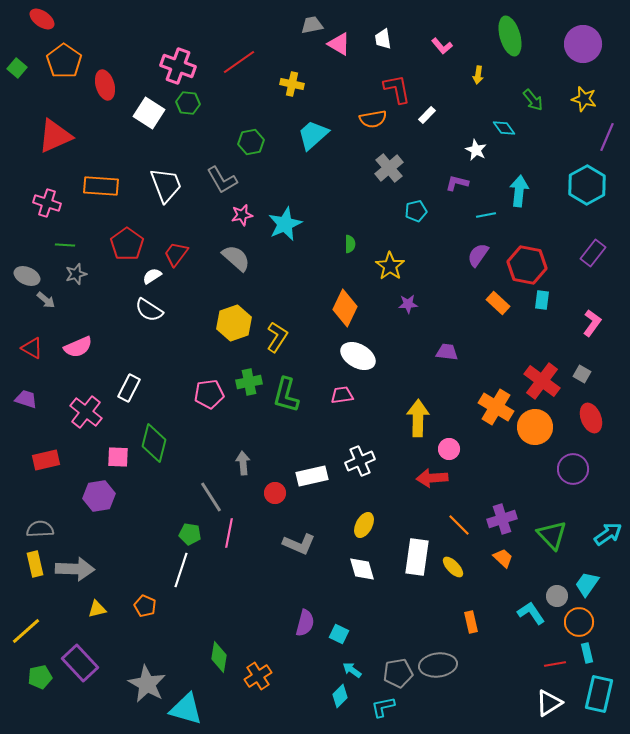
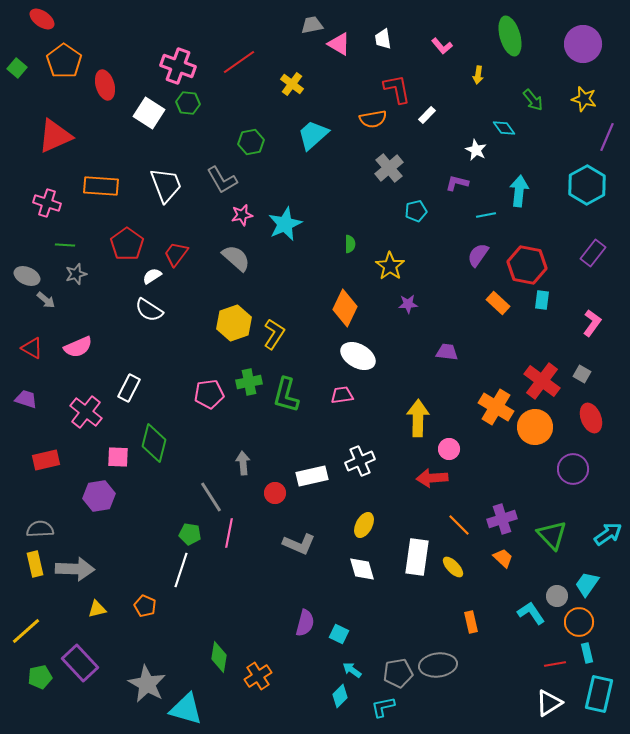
yellow cross at (292, 84): rotated 25 degrees clockwise
yellow L-shape at (277, 337): moved 3 px left, 3 px up
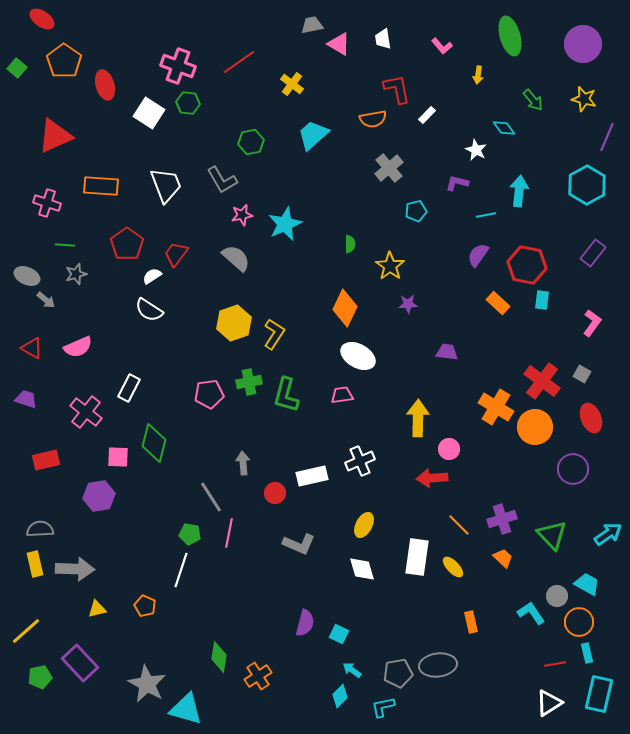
cyan trapezoid at (587, 584): rotated 84 degrees clockwise
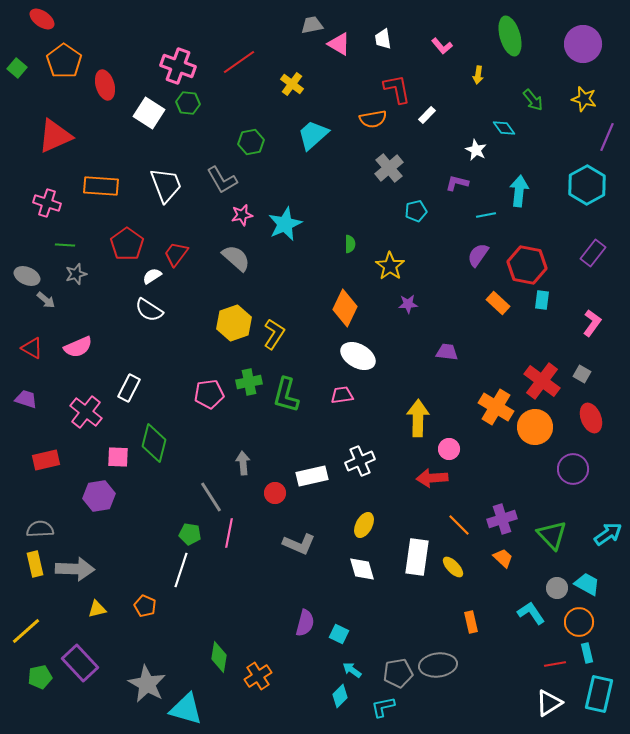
gray circle at (557, 596): moved 8 px up
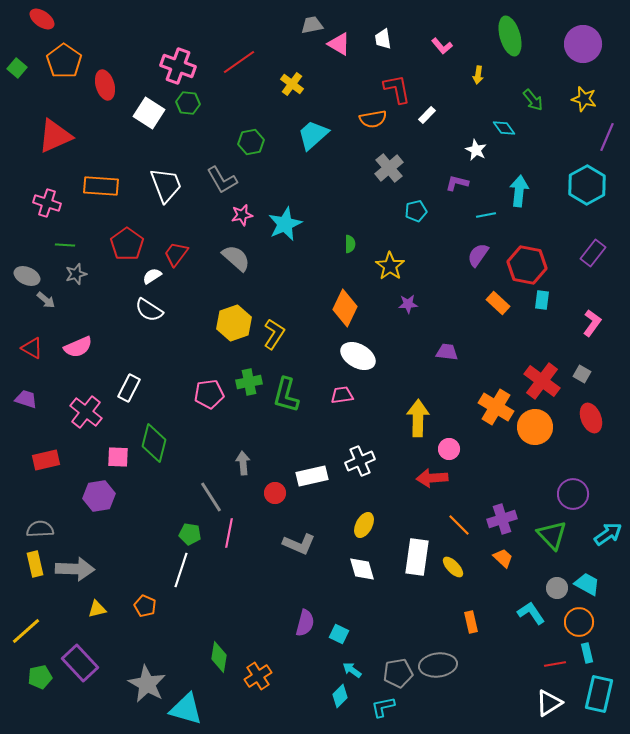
purple circle at (573, 469): moved 25 px down
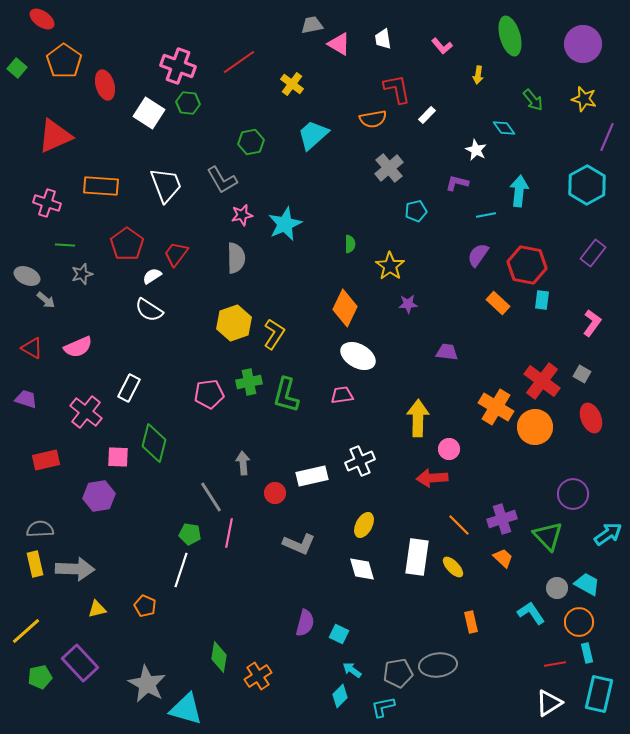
gray semicircle at (236, 258): rotated 48 degrees clockwise
gray star at (76, 274): moved 6 px right
green triangle at (552, 535): moved 4 px left, 1 px down
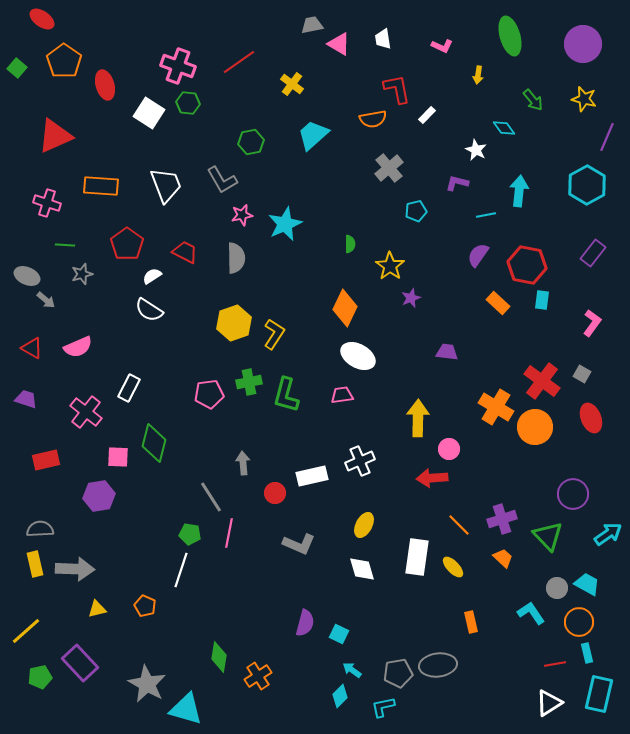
pink L-shape at (442, 46): rotated 25 degrees counterclockwise
red trapezoid at (176, 254): moved 9 px right, 2 px up; rotated 80 degrees clockwise
purple star at (408, 304): moved 3 px right, 6 px up; rotated 18 degrees counterclockwise
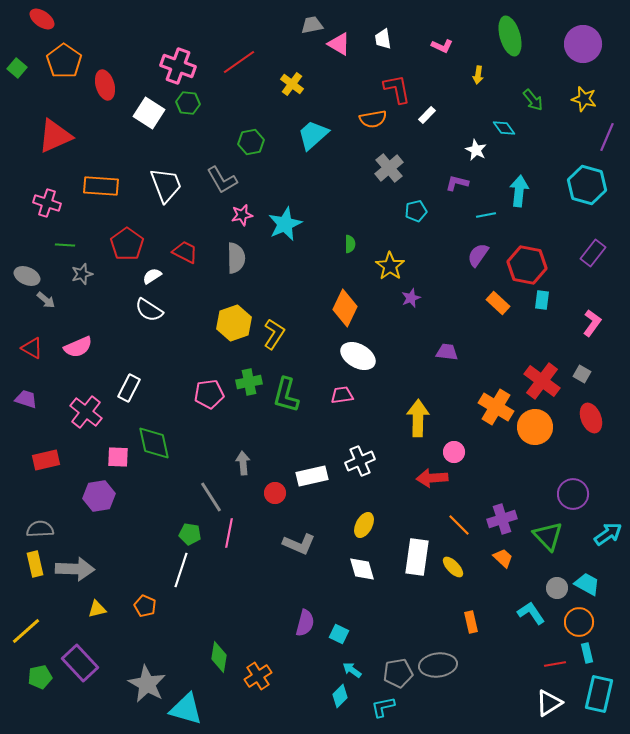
cyan hexagon at (587, 185): rotated 15 degrees counterclockwise
green diamond at (154, 443): rotated 27 degrees counterclockwise
pink circle at (449, 449): moved 5 px right, 3 px down
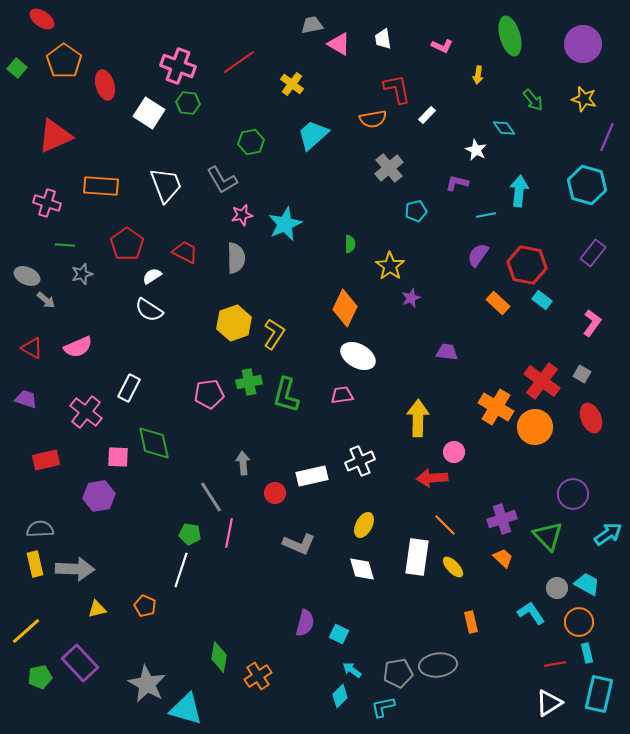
cyan rectangle at (542, 300): rotated 60 degrees counterclockwise
orange line at (459, 525): moved 14 px left
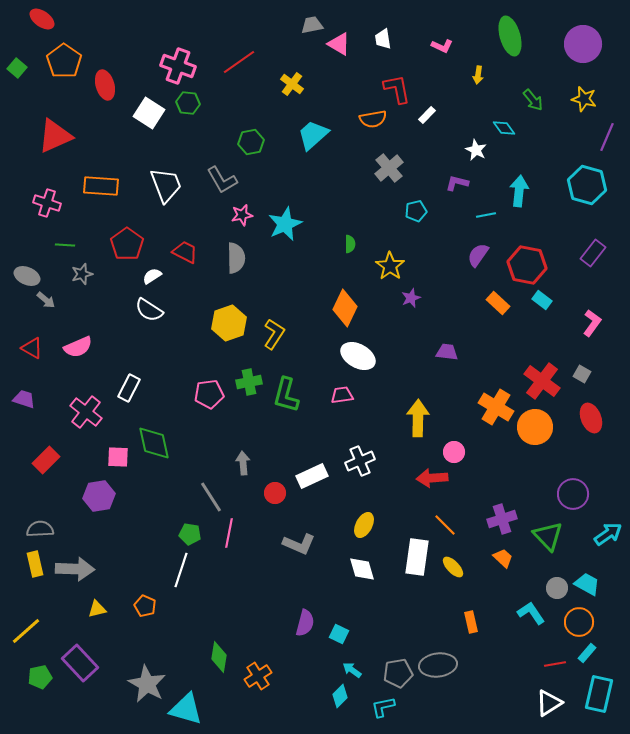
yellow hexagon at (234, 323): moved 5 px left
purple trapezoid at (26, 399): moved 2 px left
red rectangle at (46, 460): rotated 32 degrees counterclockwise
white rectangle at (312, 476): rotated 12 degrees counterclockwise
cyan rectangle at (587, 653): rotated 54 degrees clockwise
